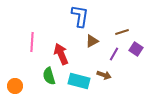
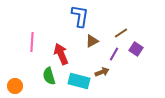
brown line: moved 1 px left, 1 px down; rotated 16 degrees counterclockwise
brown arrow: moved 2 px left, 3 px up; rotated 40 degrees counterclockwise
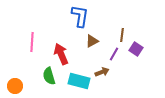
brown line: moved 1 px right, 2 px down; rotated 48 degrees counterclockwise
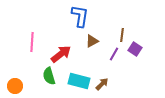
purple square: moved 1 px left
red arrow: rotated 75 degrees clockwise
brown arrow: moved 12 px down; rotated 24 degrees counterclockwise
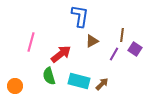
pink line: moved 1 px left; rotated 12 degrees clockwise
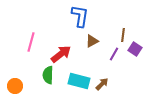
brown line: moved 1 px right
green semicircle: moved 1 px left, 1 px up; rotated 18 degrees clockwise
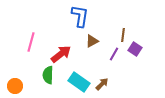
cyan rectangle: moved 1 px down; rotated 20 degrees clockwise
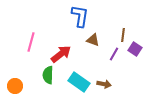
brown triangle: moved 1 px right, 1 px up; rotated 48 degrees clockwise
brown arrow: moved 2 px right; rotated 56 degrees clockwise
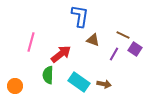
brown line: rotated 72 degrees counterclockwise
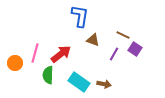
pink line: moved 4 px right, 11 px down
orange circle: moved 23 px up
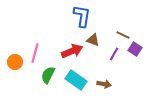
blue L-shape: moved 2 px right
red arrow: moved 11 px right, 3 px up; rotated 15 degrees clockwise
orange circle: moved 1 px up
green semicircle: rotated 24 degrees clockwise
cyan rectangle: moved 3 px left, 2 px up
